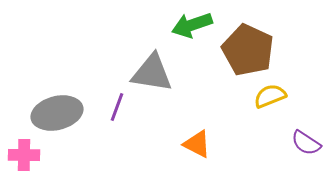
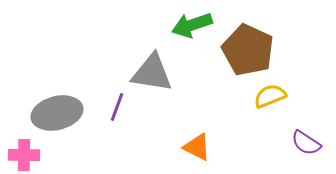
orange triangle: moved 3 px down
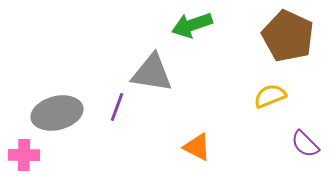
brown pentagon: moved 40 px right, 14 px up
purple semicircle: moved 1 px left, 1 px down; rotated 12 degrees clockwise
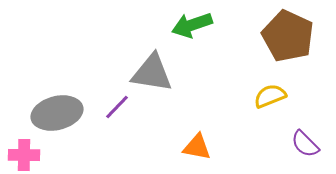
purple line: rotated 24 degrees clockwise
orange triangle: rotated 16 degrees counterclockwise
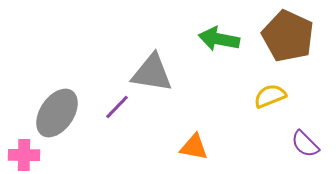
green arrow: moved 27 px right, 14 px down; rotated 30 degrees clockwise
gray ellipse: rotated 42 degrees counterclockwise
orange triangle: moved 3 px left
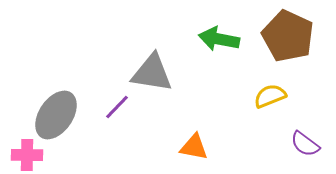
gray ellipse: moved 1 px left, 2 px down
purple semicircle: rotated 8 degrees counterclockwise
pink cross: moved 3 px right
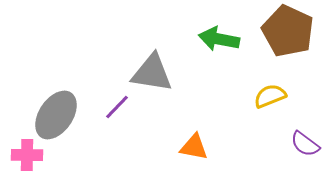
brown pentagon: moved 5 px up
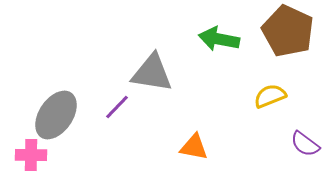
pink cross: moved 4 px right
